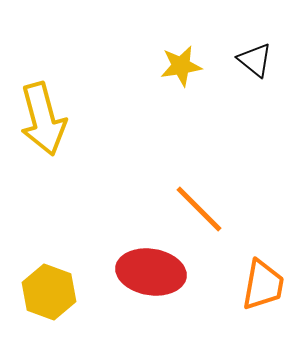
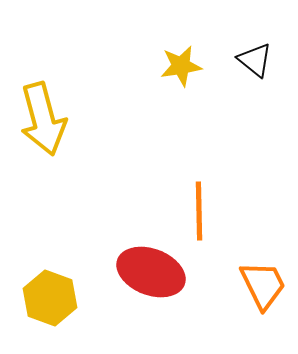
orange line: moved 2 px down; rotated 44 degrees clockwise
red ellipse: rotated 12 degrees clockwise
orange trapezoid: rotated 36 degrees counterclockwise
yellow hexagon: moved 1 px right, 6 px down
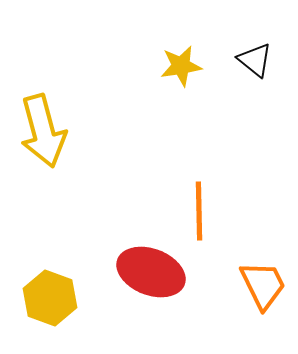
yellow arrow: moved 12 px down
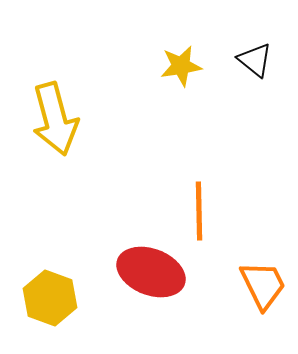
yellow arrow: moved 12 px right, 12 px up
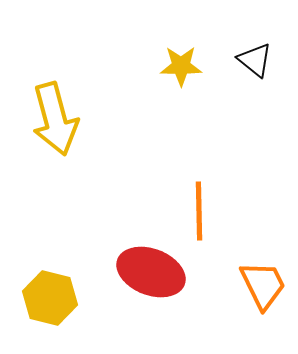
yellow star: rotated 9 degrees clockwise
yellow hexagon: rotated 6 degrees counterclockwise
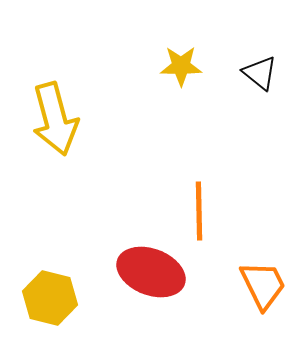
black triangle: moved 5 px right, 13 px down
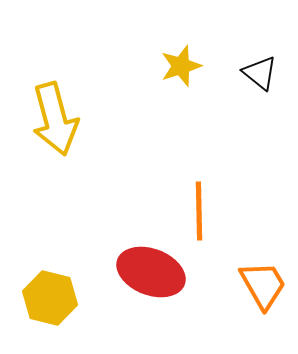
yellow star: rotated 18 degrees counterclockwise
orange trapezoid: rotated 4 degrees counterclockwise
